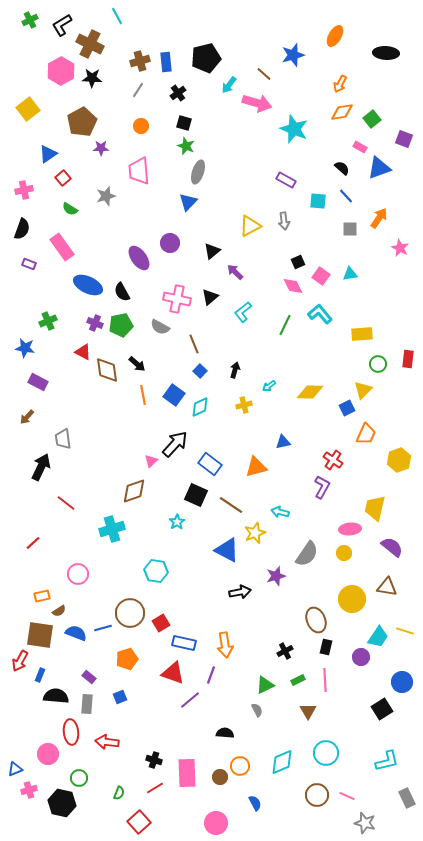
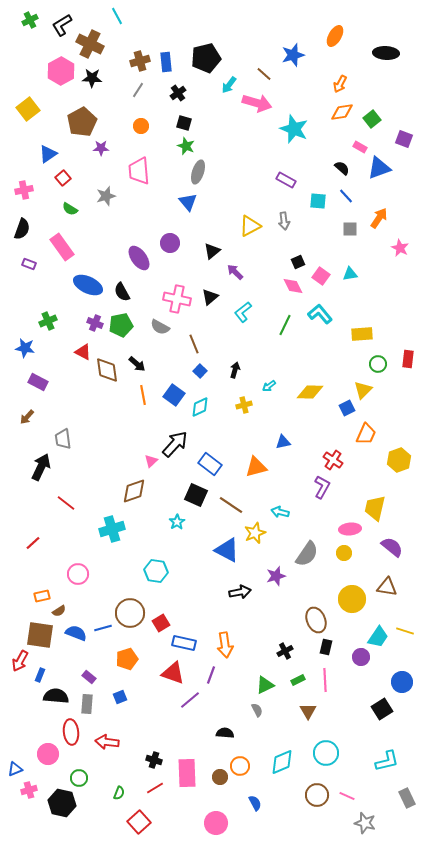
blue triangle at (188, 202): rotated 24 degrees counterclockwise
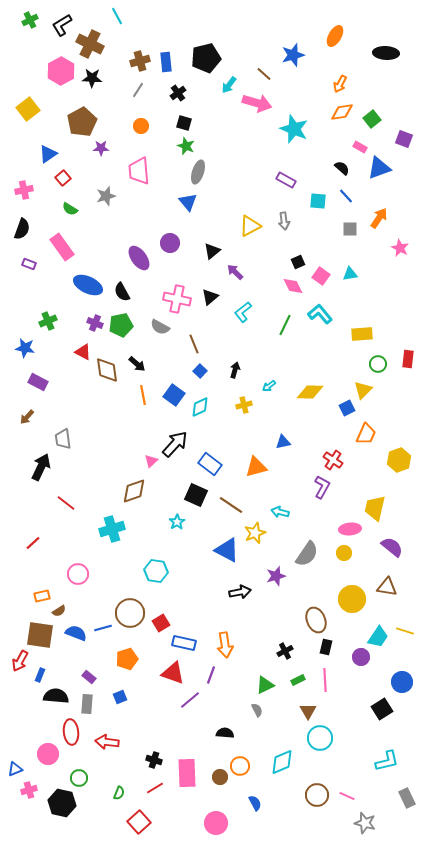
cyan circle at (326, 753): moved 6 px left, 15 px up
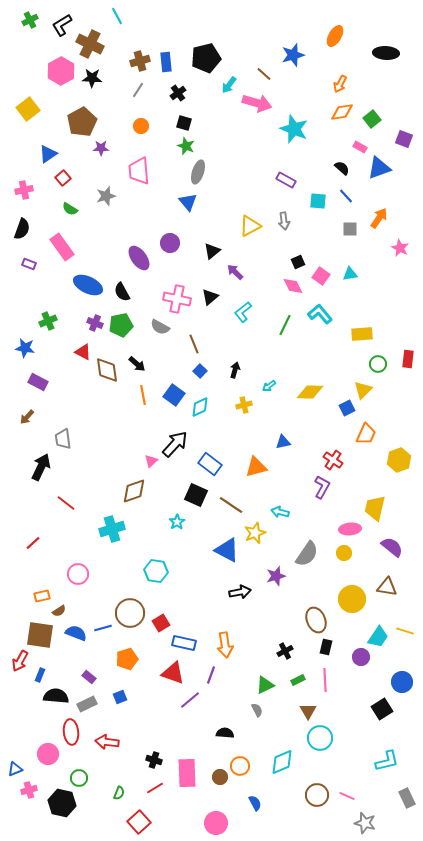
gray rectangle at (87, 704): rotated 60 degrees clockwise
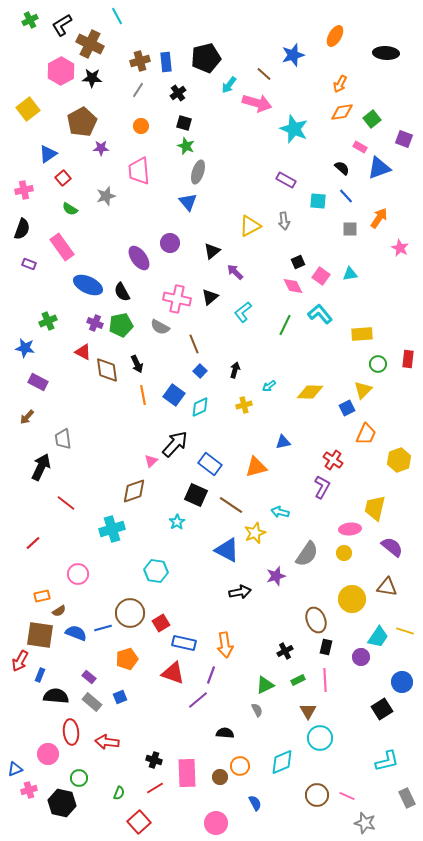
black arrow at (137, 364): rotated 24 degrees clockwise
purple line at (190, 700): moved 8 px right
gray rectangle at (87, 704): moved 5 px right, 2 px up; rotated 66 degrees clockwise
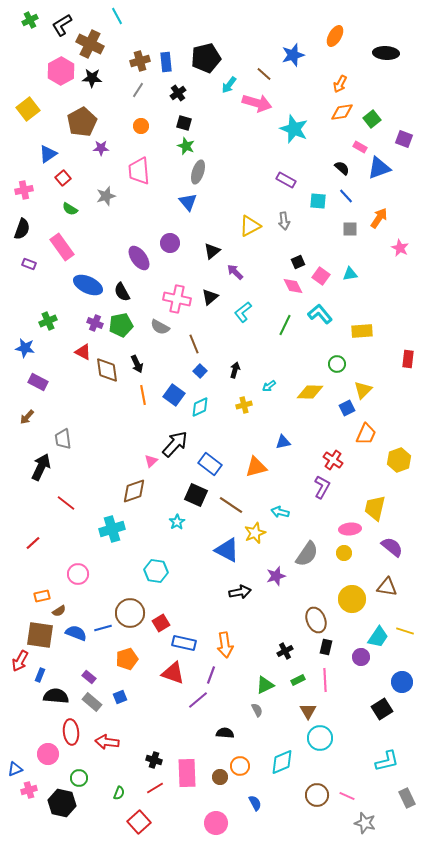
yellow rectangle at (362, 334): moved 3 px up
green circle at (378, 364): moved 41 px left
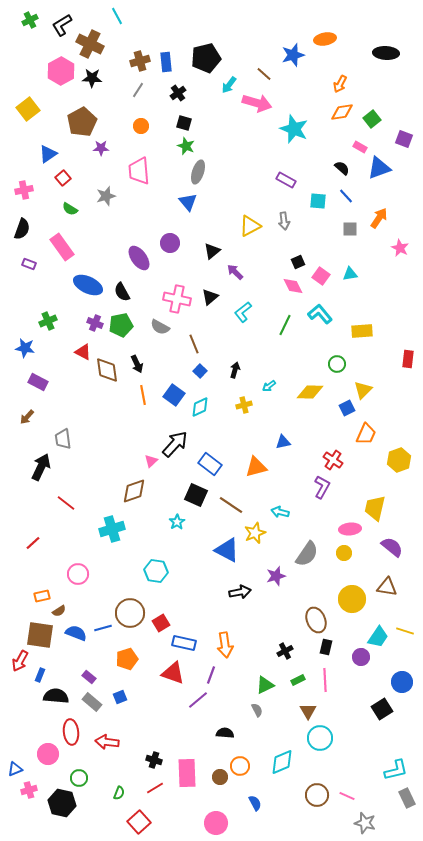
orange ellipse at (335, 36): moved 10 px left, 3 px down; rotated 50 degrees clockwise
cyan L-shape at (387, 761): moved 9 px right, 9 px down
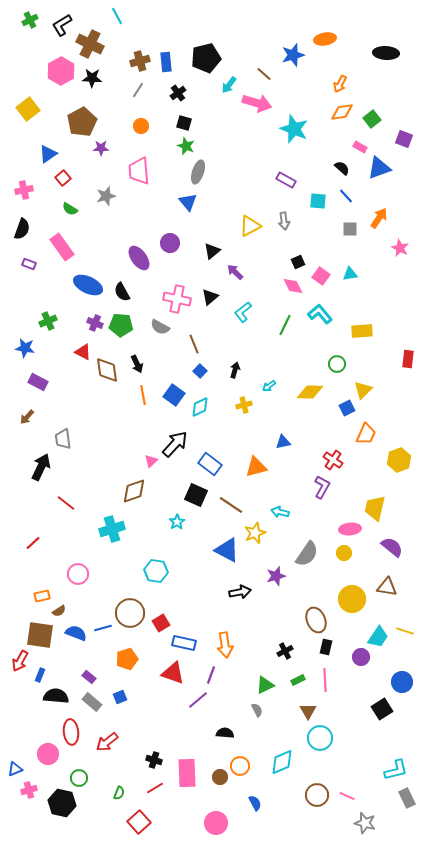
green pentagon at (121, 325): rotated 15 degrees clockwise
red arrow at (107, 742): rotated 45 degrees counterclockwise
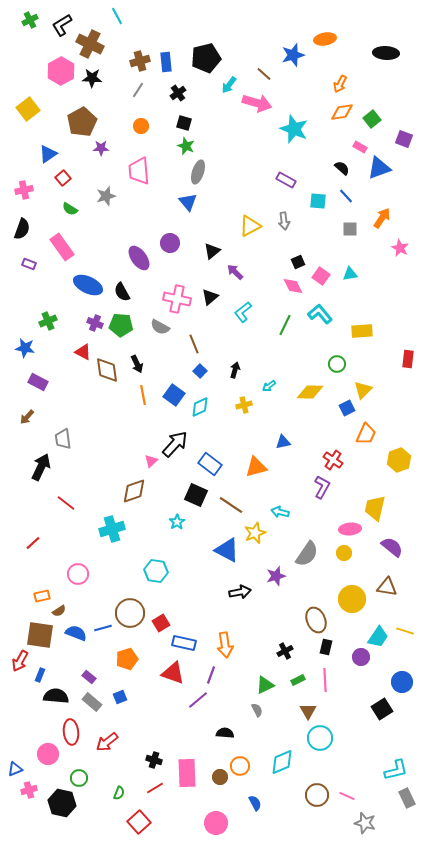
orange arrow at (379, 218): moved 3 px right
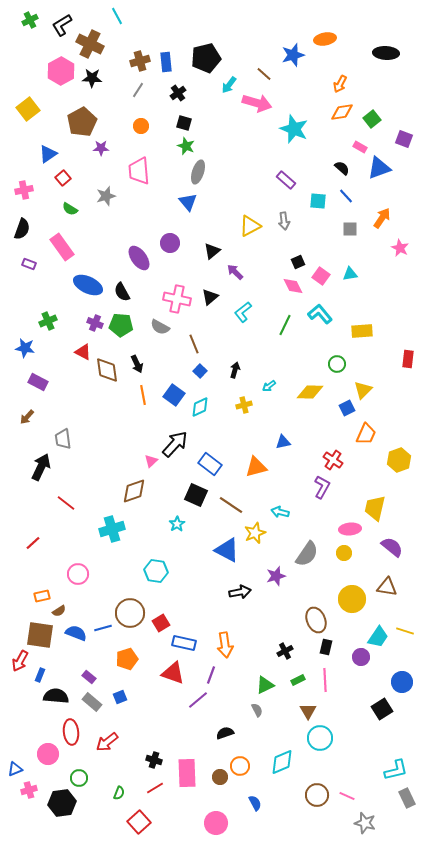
purple rectangle at (286, 180): rotated 12 degrees clockwise
cyan star at (177, 522): moved 2 px down
black semicircle at (225, 733): rotated 24 degrees counterclockwise
black hexagon at (62, 803): rotated 20 degrees counterclockwise
